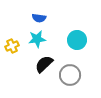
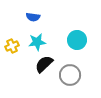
blue semicircle: moved 6 px left, 1 px up
cyan star: moved 3 px down
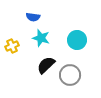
cyan star: moved 4 px right, 4 px up; rotated 24 degrees clockwise
black semicircle: moved 2 px right, 1 px down
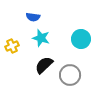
cyan circle: moved 4 px right, 1 px up
black semicircle: moved 2 px left
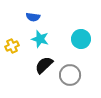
cyan star: moved 1 px left, 1 px down
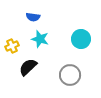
black semicircle: moved 16 px left, 2 px down
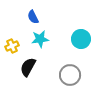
blue semicircle: rotated 56 degrees clockwise
cyan star: rotated 24 degrees counterclockwise
black semicircle: rotated 18 degrees counterclockwise
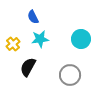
yellow cross: moved 1 px right, 2 px up; rotated 16 degrees counterclockwise
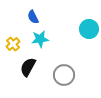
cyan circle: moved 8 px right, 10 px up
gray circle: moved 6 px left
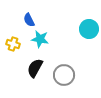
blue semicircle: moved 4 px left, 3 px down
cyan star: rotated 18 degrees clockwise
yellow cross: rotated 32 degrees counterclockwise
black semicircle: moved 7 px right, 1 px down
